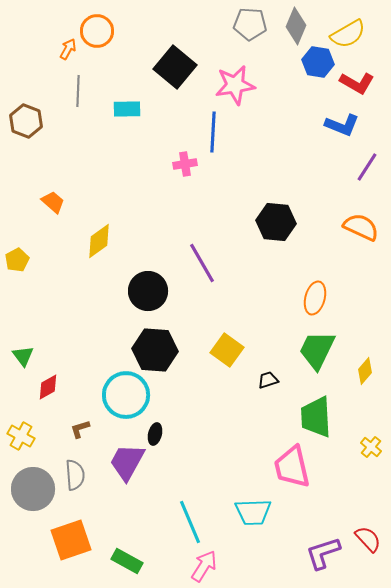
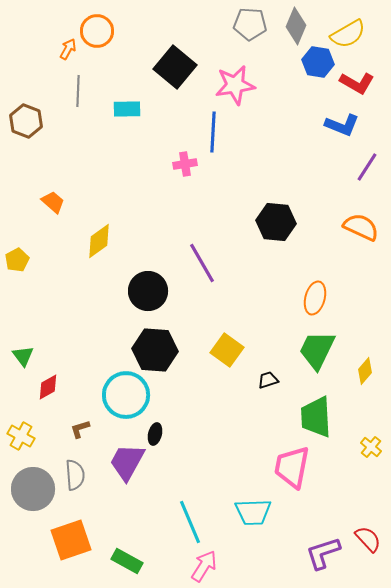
pink trapezoid at (292, 467): rotated 24 degrees clockwise
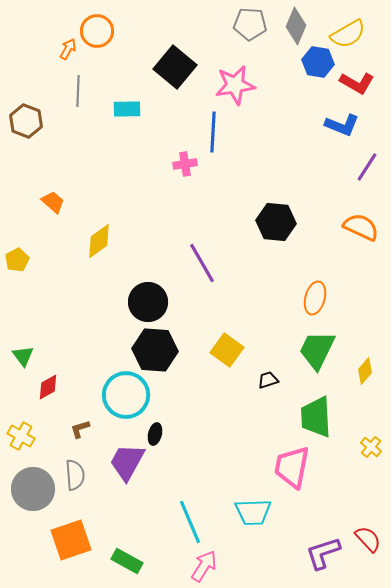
black circle at (148, 291): moved 11 px down
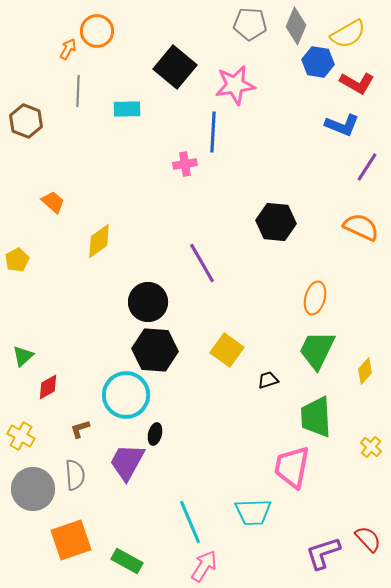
green triangle at (23, 356): rotated 25 degrees clockwise
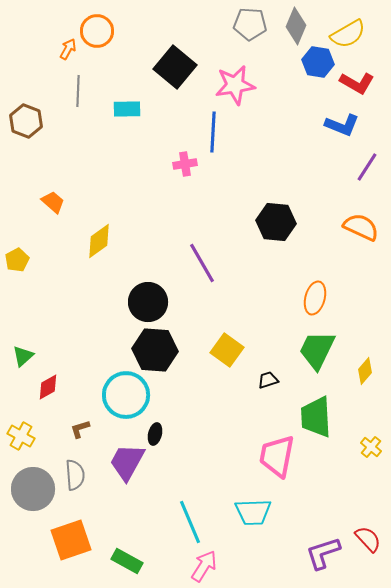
pink trapezoid at (292, 467): moved 15 px left, 11 px up
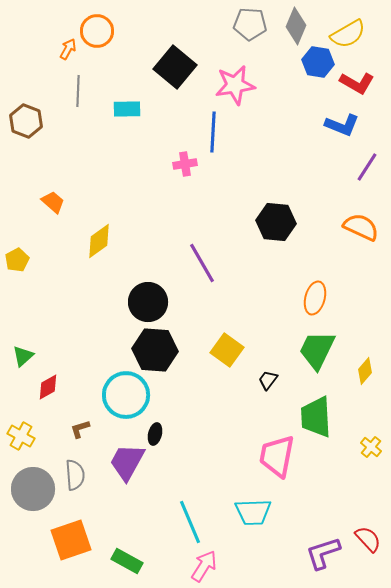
black trapezoid at (268, 380): rotated 35 degrees counterclockwise
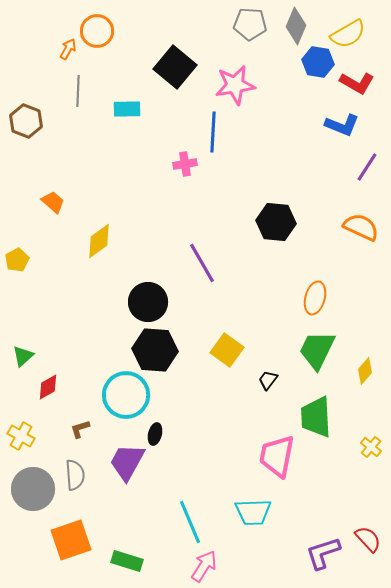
green rectangle at (127, 561): rotated 12 degrees counterclockwise
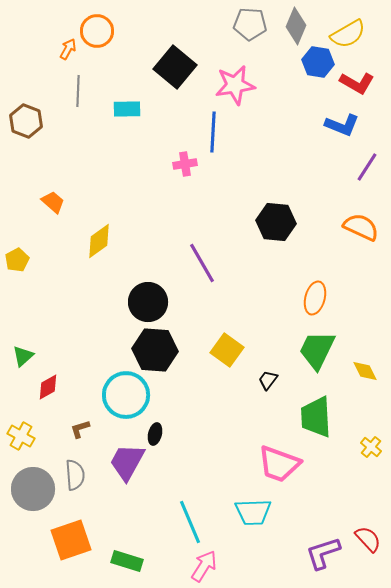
yellow diamond at (365, 371): rotated 68 degrees counterclockwise
pink trapezoid at (277, 456): moved 2 px right, 8 px down; rotated 81 degrees counterclockwise
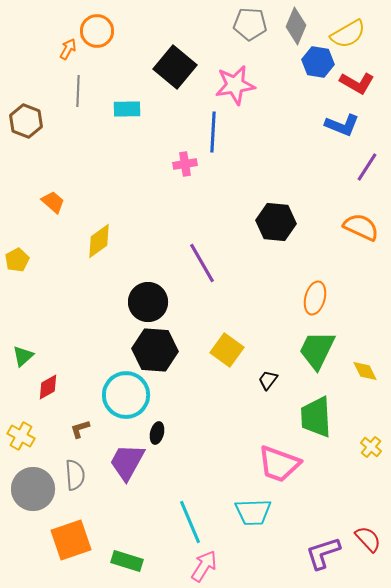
black ellipse at (155, 434): moved 2 px right, 1 px up
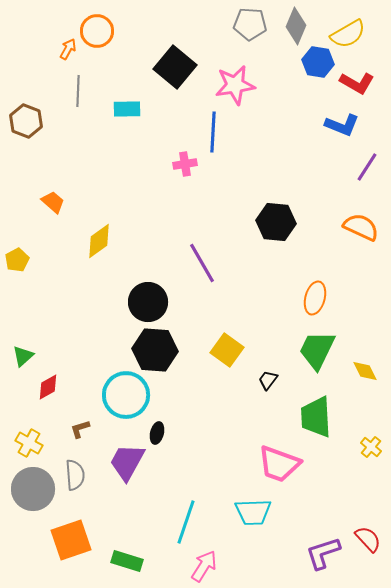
yellow cross at (21, 436): moved 8 px right, 7 px down
cyan line at (190, 522): moved 4 px left; rotated 42 degrees clockwise
